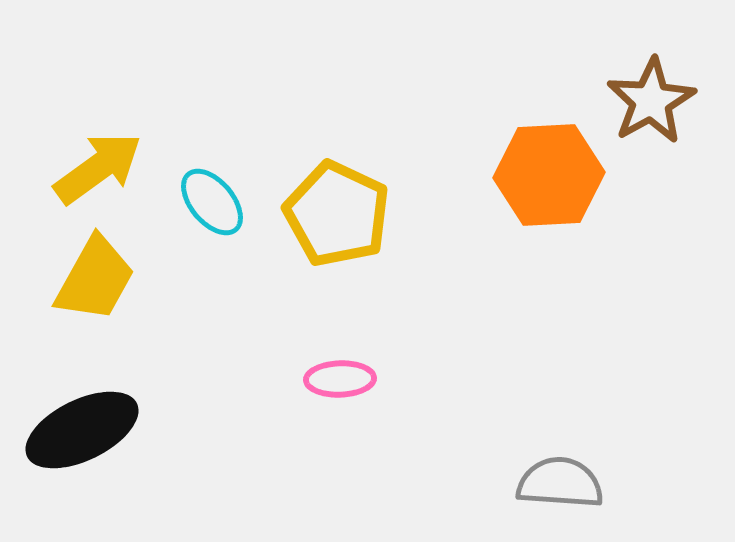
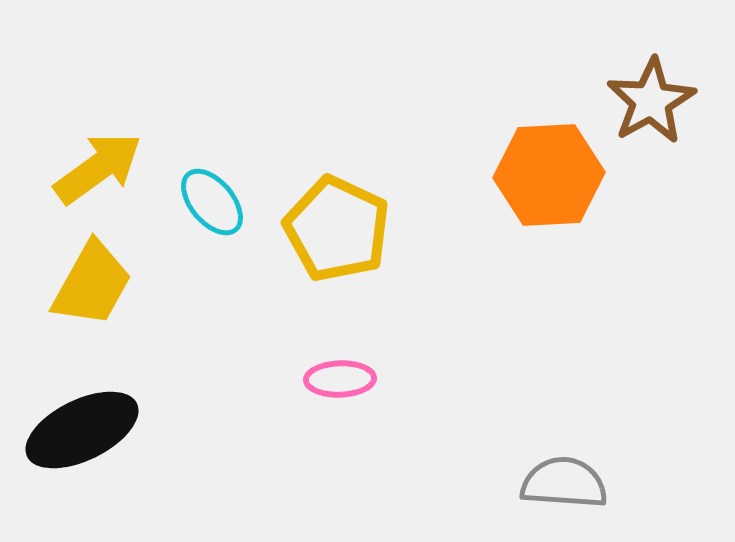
yellow pentagon: moved 15 px down
yellow trapezoid: moved 3 px left, 5 px down
gray semicircle: moved 4 px right
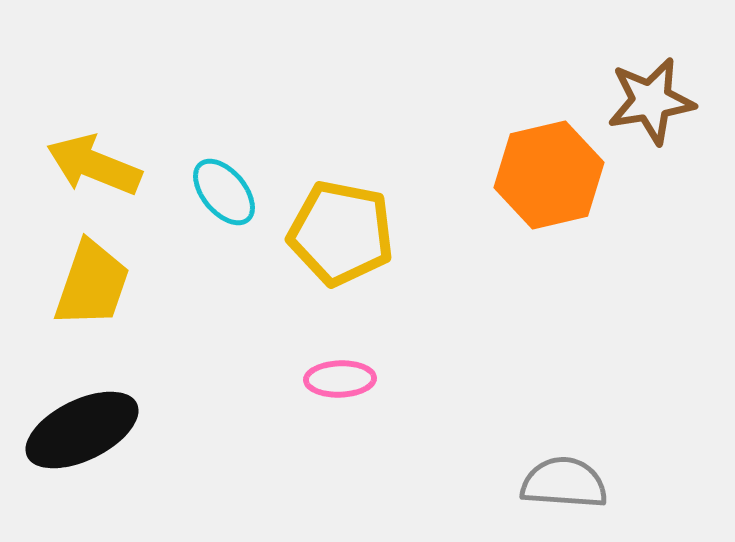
brown star: rotated 20 degrees clockwise
yellow arrow: moved 4 px left, 3 px up; rotated 122 degrees counterclockwise
orange hexagon: rotated 10 degrees counterclockwise
cyan ellipse: moved 12 px right, 10 px up
yellow pentagon: moved 4 px right, 4 px down; rotated 14 degrees counterclockwise
yellow trapezoid: rotated 10 degrees counterclockwise
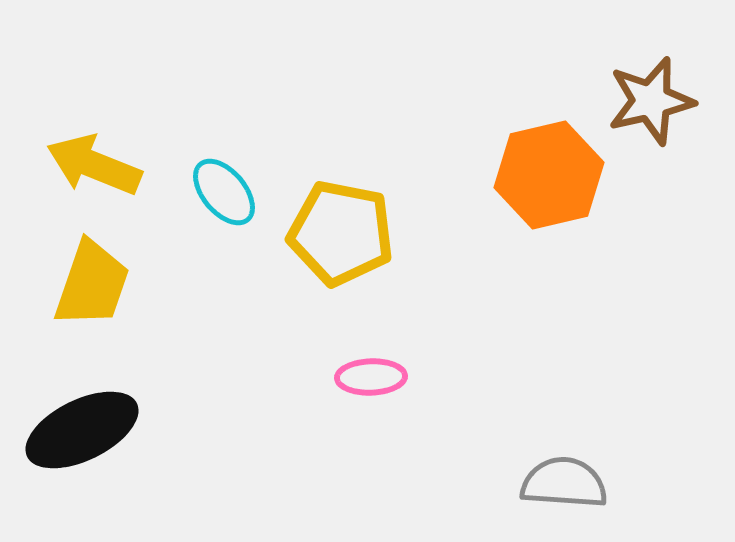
brown star: rotated 4 degrees counterclockwise
pink ellipse: moved 31 px right, 2 px up
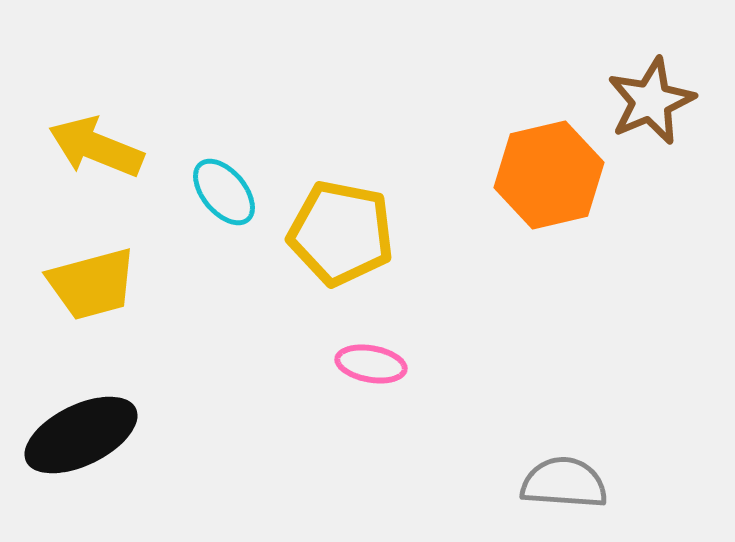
brown star: rotated 10 degrees counterclockwise
yellow arrow: moved 2 px right, 18 px up
yellow trapezoid: rotated 56 degrees clockwise
pink ellipse: moved 13 px up; rotated 12 degrees clockwise
black ellipse: moved 1 px left, 5 px down
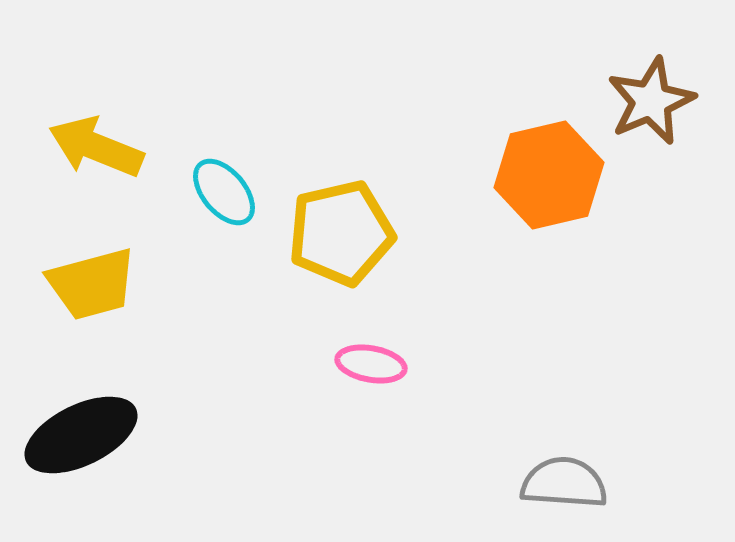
yellow pentagon: rotated 24 degrees counterclockwise
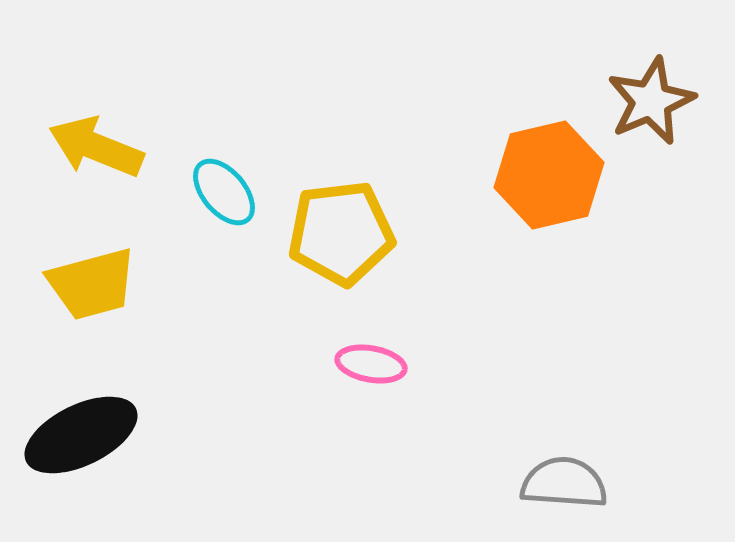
yellow pentagon: rotated 6 degrees clockwise
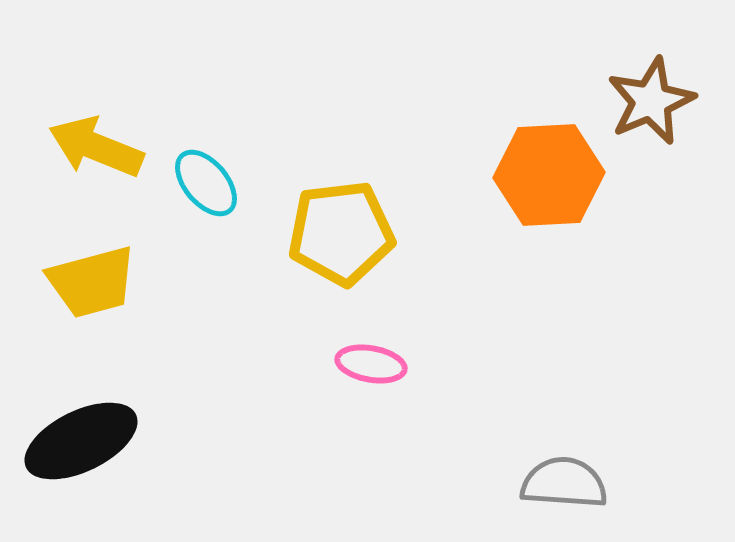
orange hexagon: rotated 10 degrees clockwise
cyan ellipse: moved 18 px left, 9 px up
yellow trapezoid: moved 2 px up
black ellipse: moved 6 px down
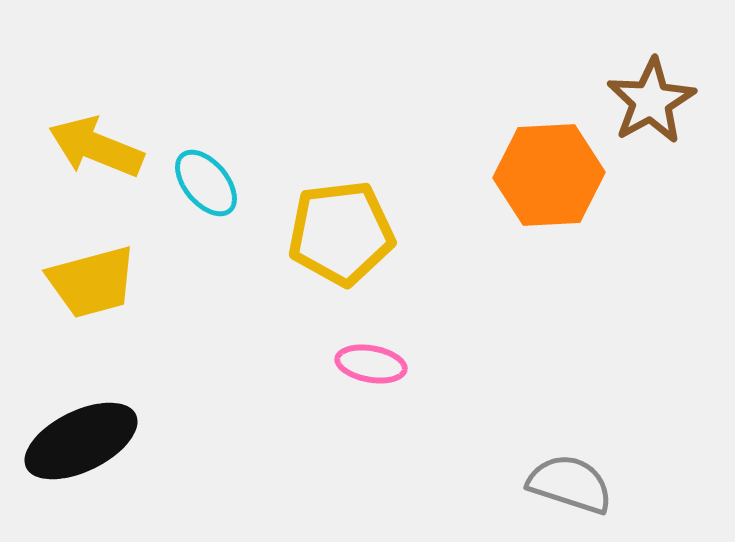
brown star: rotated 6 degrees counterclockwise
gray semicircle: moved 6 px right, 1 px down; rotated 14 degrees clockwise
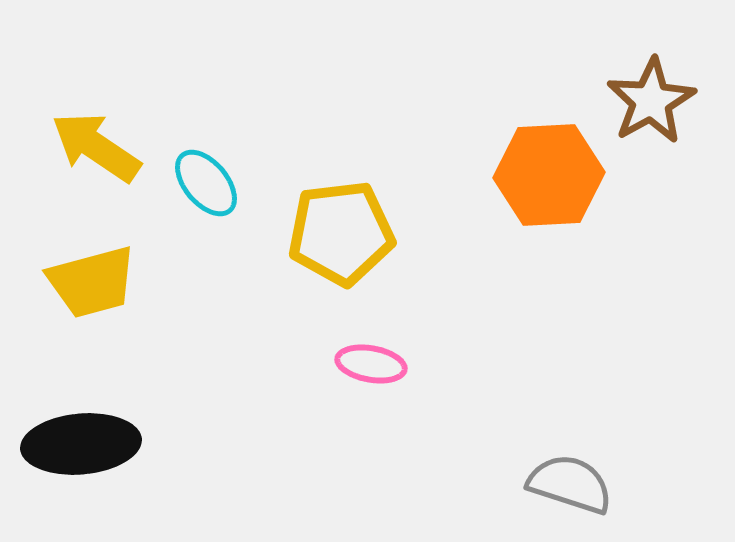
yellow arrow: rotated 12 degrees clockwise
black ellipse: moved 3 px down; rotated 21 degrees clockwise
